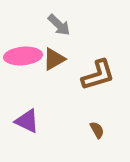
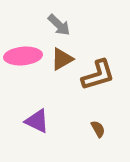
brown triangle: moved 8 px right
purple triangle: moved 10 px right
brown semicircle: moved 1 px right, 1 px up
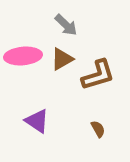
gray arrow: moved 7 px right
purple triangle: rotated 8 degrees clockwise
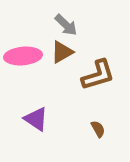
brown triangle: moved 7 px up
purple triangle: moved 1 px left, 2 px up
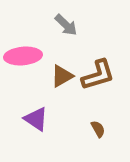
brown triangle: moved 24 px down
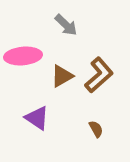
brown L-shape: moved 1 px right; rotated 24 degrees counterclockwise
purple triangle: moved 1 px right, 1 px up
brown semicircle: moved 2 px left
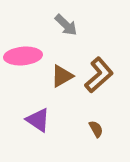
purple triangle: moved 1 px right, 2 px down
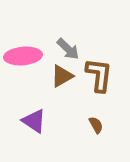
gray arrow: moved 2 px right, 24 px down
brown L-shape: rotated 42 degrees counterclockwise
purple triangle: moved 4 px left, 1 px down
brown semicircle: moved 4 px up
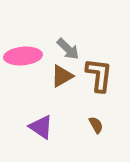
purple triangle: moved 7 px right, 6 px down
